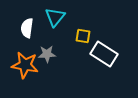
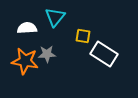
white semicircle: rotated 78 degrees clockwise
orange star: moved 4 px up
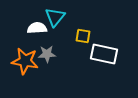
white semicircle: moved 10 px right
white rectangle: rotated 20 degrees counterclockwise
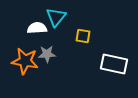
cyan triangle: moved 1 px right
white rectangle: moved 10 px right, 10 px down
